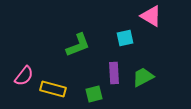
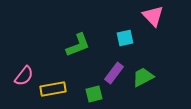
pink triangle: moved 2 px right; rotated 15 degrees clockwise
purple rectangle: rotated 40 degrees clockwise
yellow rectangle: rotated 25 degrees counterclockwise
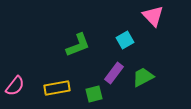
cyan square: moved 2 px down; rotated 18 degrees counterclockwise
pink semicircle: moved 9 px left, 10 px down
yellow rectangle: moved 4 px right, 1 px up
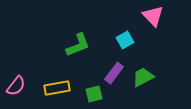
pink semicircle: moved 1 px right
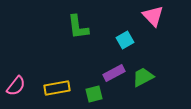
green L-shape: moved 18 px up; rotated 104 degrees clockwise
purple rectangle: rotated 25 degrees clockwise
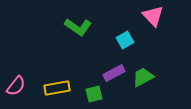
green L-shape: rotated 48 degrees counterclockwise
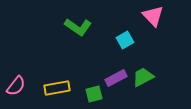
purple rectangle: moved 2 px right, 5 px down
